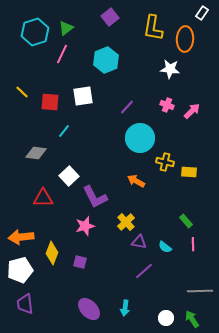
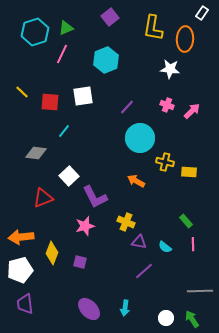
green triangle at (66, 28): rotated 14 degrees clockwise
red triangle at (43, 198): rotated 20 degrees counterclockwise
yellow cross at (126, 222): rotated 24 degrees counterclockwise
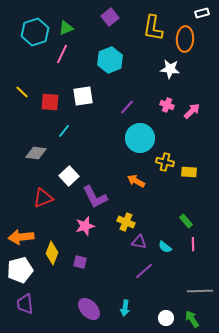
white rectangle at (202, 13): rotated 40 degrees clockwise
cyan hexagon at (106, 60): moved 4 px right
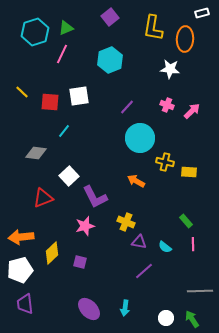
white square at (83, 96): moved 4 px left
yellow diamond at (52, 253): rotated 25 degrees clockwise
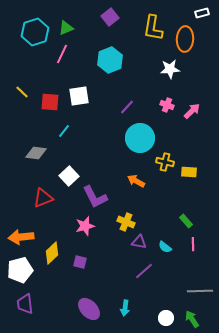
white star at (170, 69): rotated 12 degrees counterclockwise
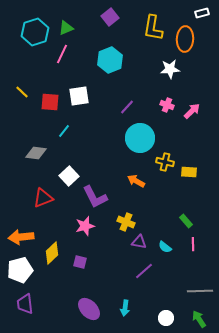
green arrow at (192, 319): moved 7 px right
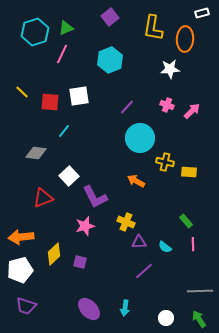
purple triangle at (139, 242): rotated 14 degrees counterclockwise
yellow diamond at (52, 253): moved 2 px right, 1 px down
purple trapezoid at (25, 304): moved 1 px right, 2 px down; rotated 65 degrees counterclockwise
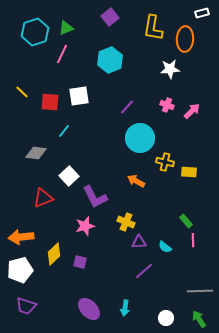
pink line at (193, 244): moved 4 px up
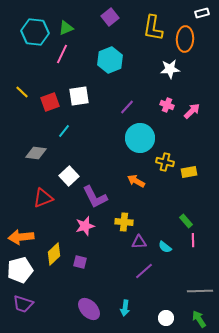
cyan hexagon at (35, 32): rotated 24 degrees clockwise
red square at (50, 102): rotated 24 degrees counterclockwise
yellow rectangle at (189, 172): rotated 14 degrees counterclockwise
yellow cross at (126, 222): moved 2 px left; rotated 18 degrees counterclockwise
purple trapezoid at (26, 306): moved 3 px left, 2 px up
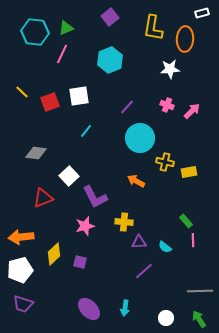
cyan line at (64, 131): moved 22 px right
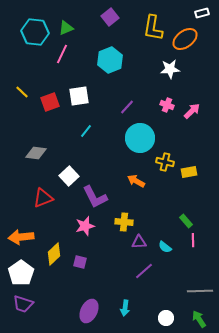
orange ellipse at (185, 39): rotated 50 degrees clockwise
white pentagon at (20, 270): moved 1 px right, 3 px down; rotated 20 degrees counterclockwise
purple ellipse at (89, 309): moved 2 px down; rotated 70 degrees clockwise
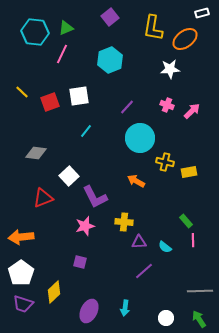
yellow diamond at (54, 254): moved 38 px down
